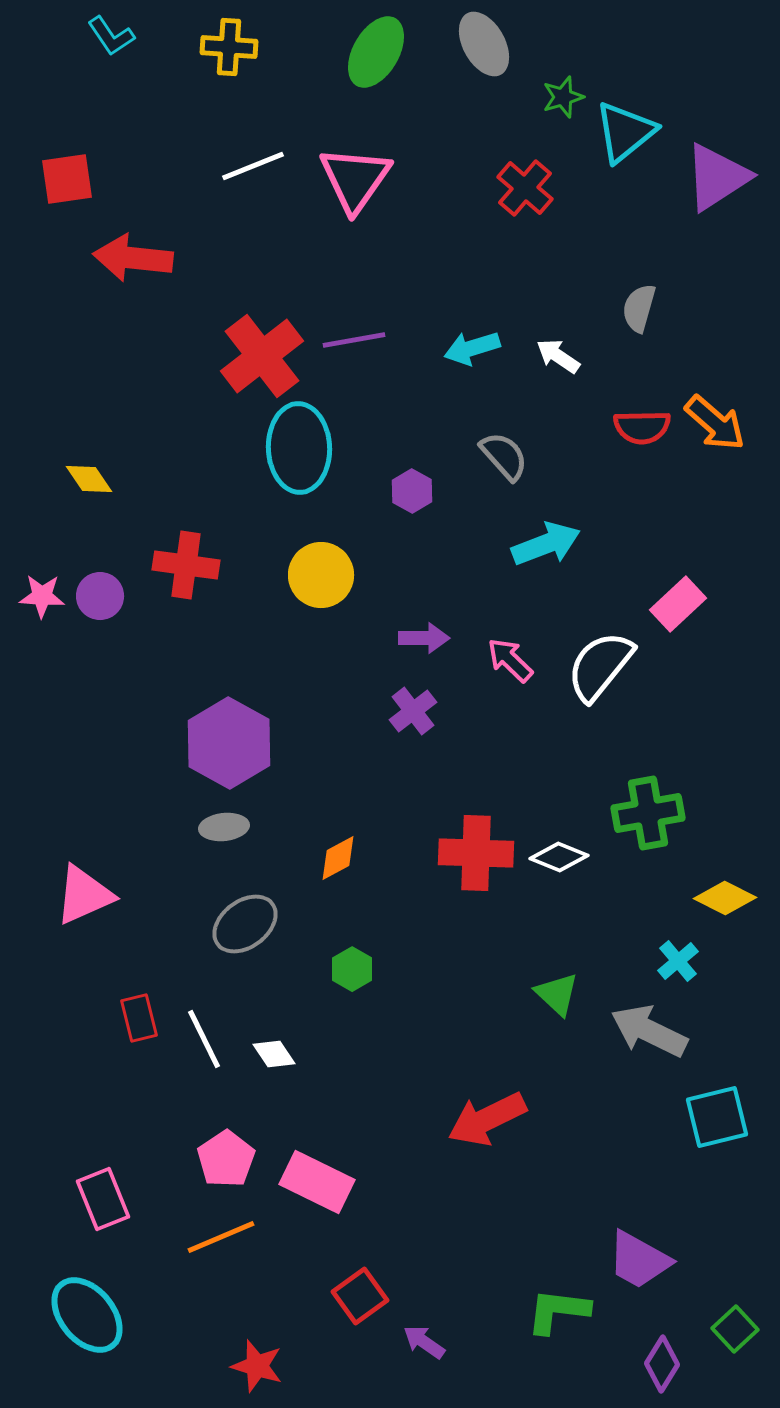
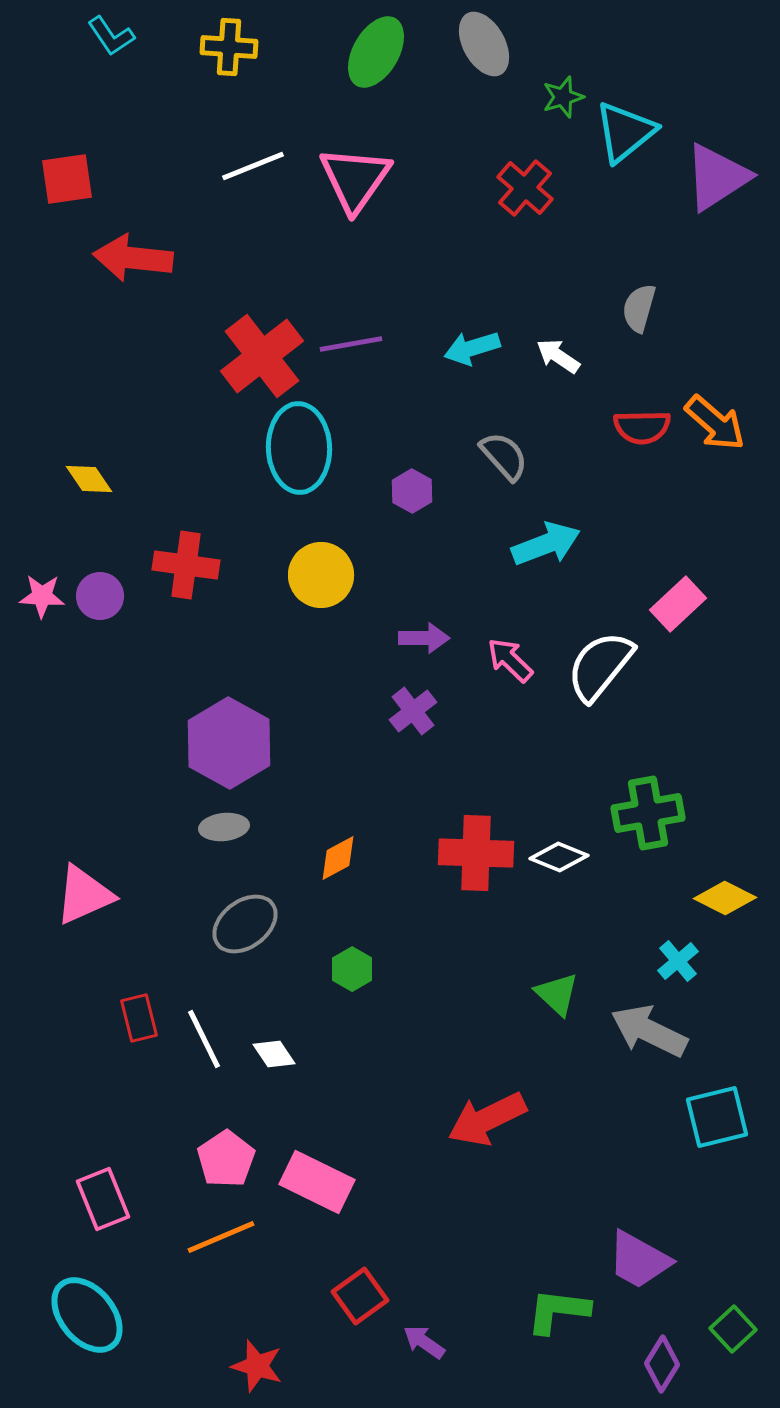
purple line at (354, 340): moved 3 px left, 4 px down
green square at (735, 1329): moved 2 px left
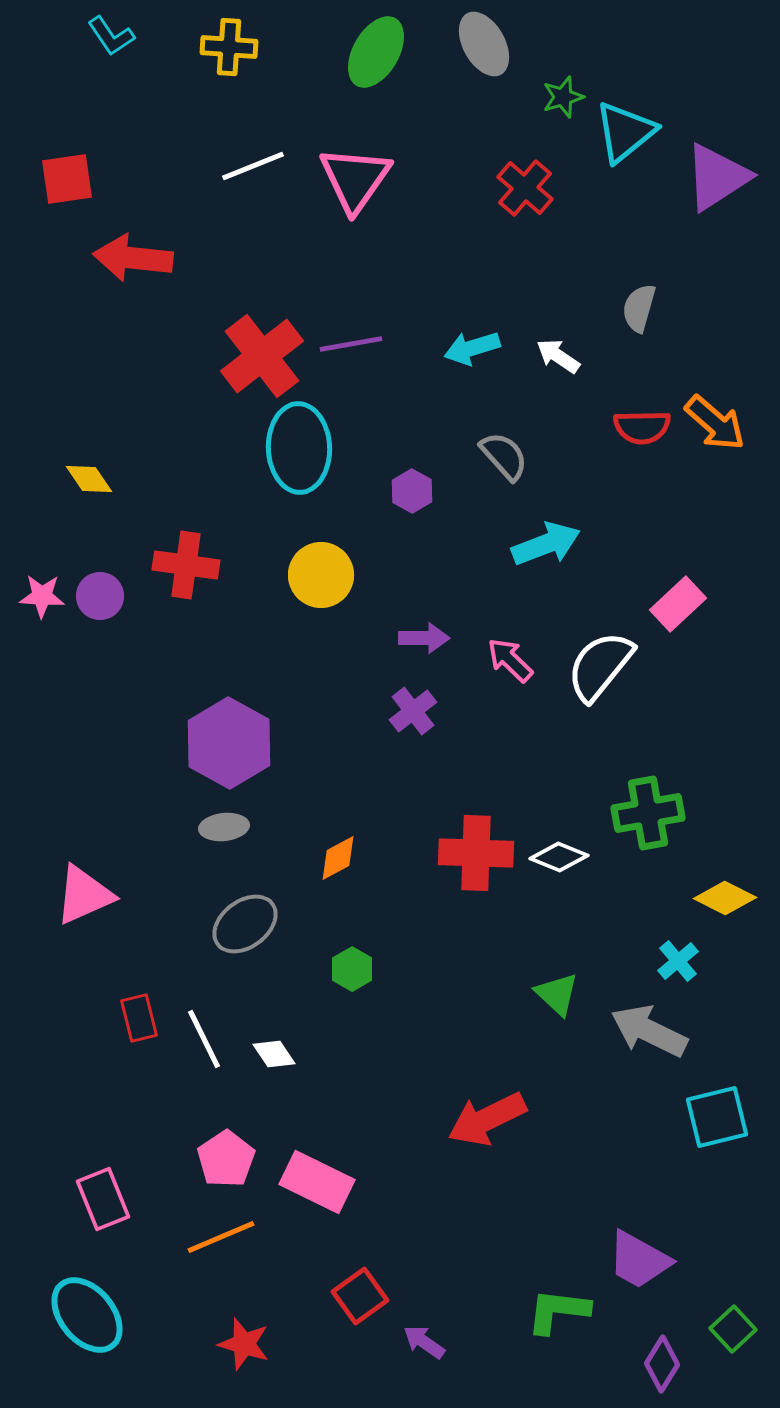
red star at (257, 1366): moved 13 px left, 22 px up
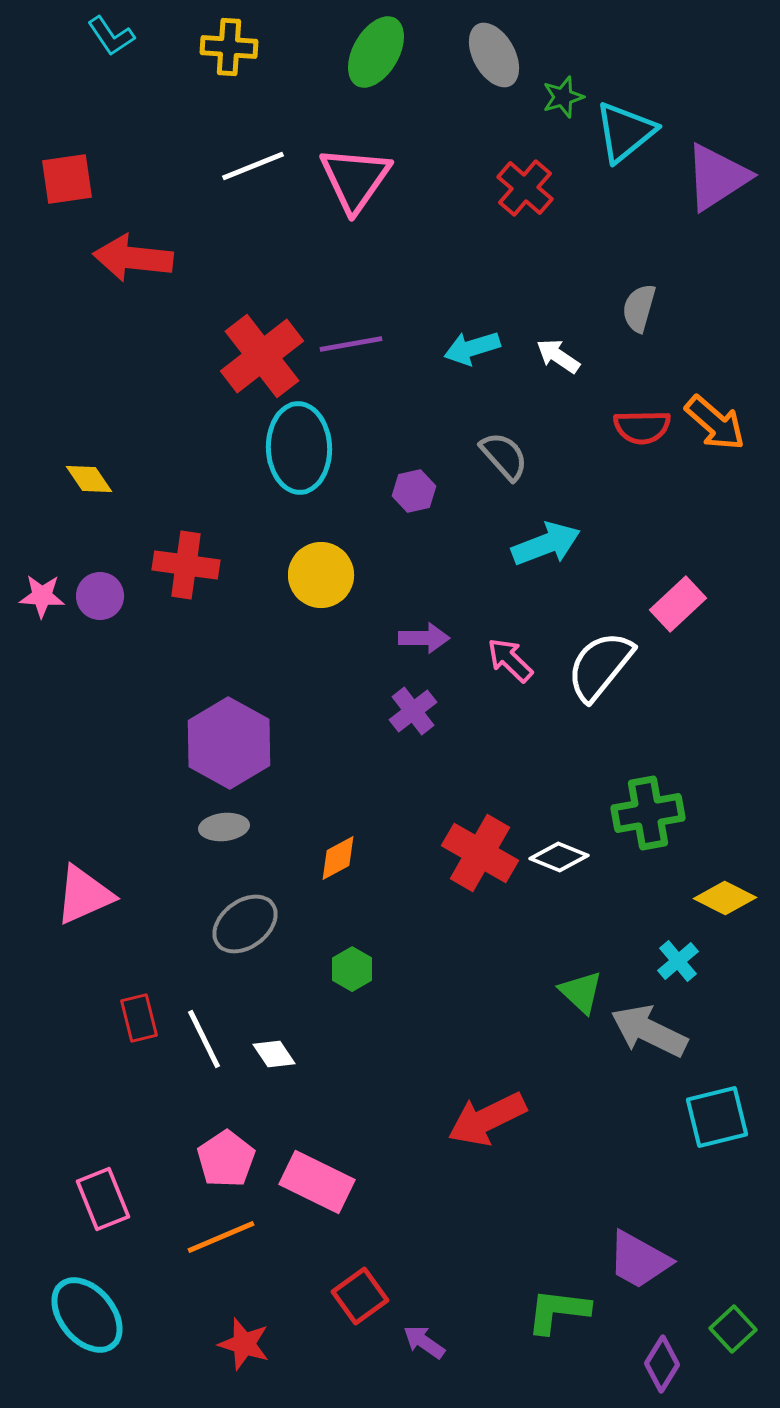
gray ellipse at (484, 44): moved 10 px right, 11 px down
purple hexagon at (412, 491): moved 2 px right; rotated 18 degrees clockwise
red cross at (476, 853): moved 4 px right; rotated 28 degrees clockwise
green triangle at (557, 994): moved 24 px right, 2 px up
